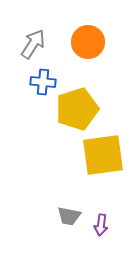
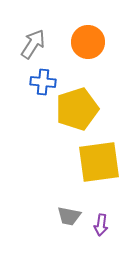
yellow square: moved 4 px left, 7 px down
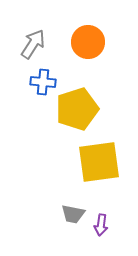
gray trapezoid: moved 4 px right, 2 px up
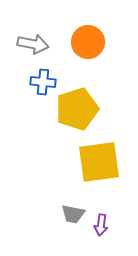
gray arrow: rotated 68 degrees clockwise
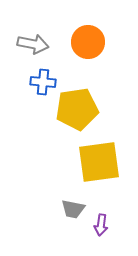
yellow pentagon: rotated 9 degrees clockwise
gray trapezoid: moved 5 px up
